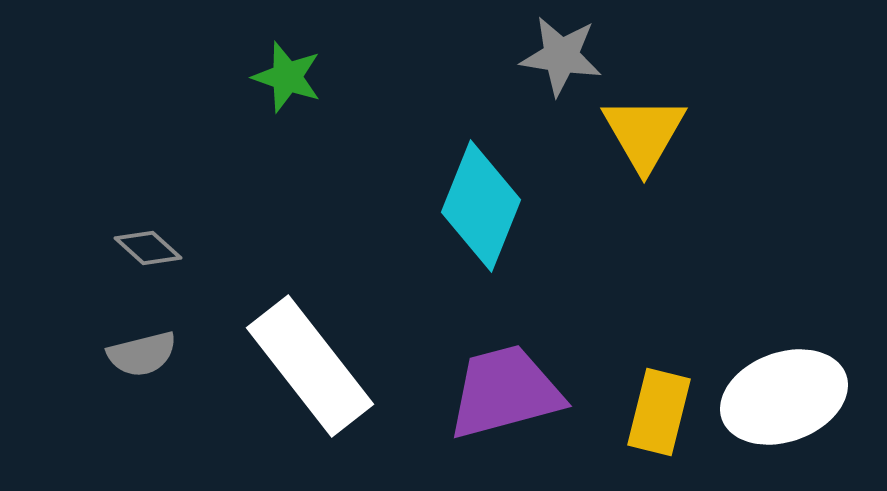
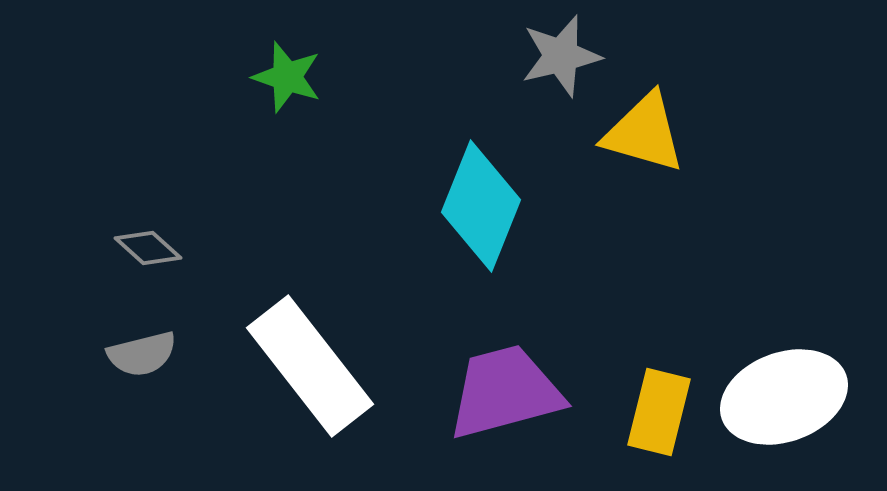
gray star: rotated 22 degrees counterclockwise
yellow triangle: rotated 44 degrees counterclockwise
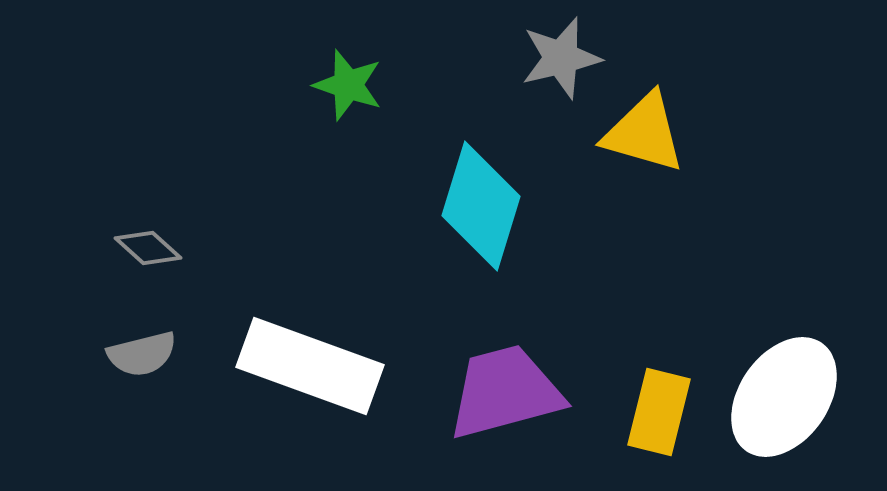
gray star: moved 2 px down
green star: moved 61 px right, 8 px down
cyan diamond: rotated 5 degrees counterclockwise
white rectangle: rotated 32 degrees counterclockwise
white ellipse: rotated 35 degrees counterclockwise
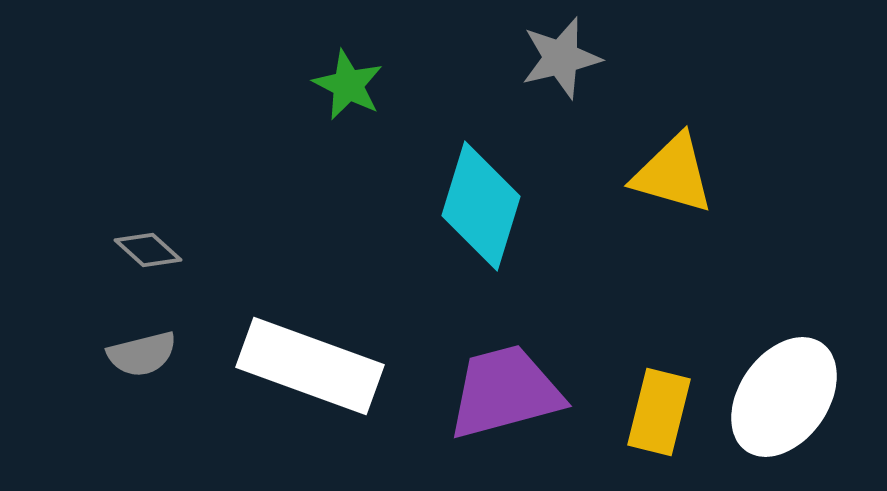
green star: rotated 8 degrees clockwise
yellow triangle: moved 29 px right, 41 px down
gray diamond: moved 2 px down
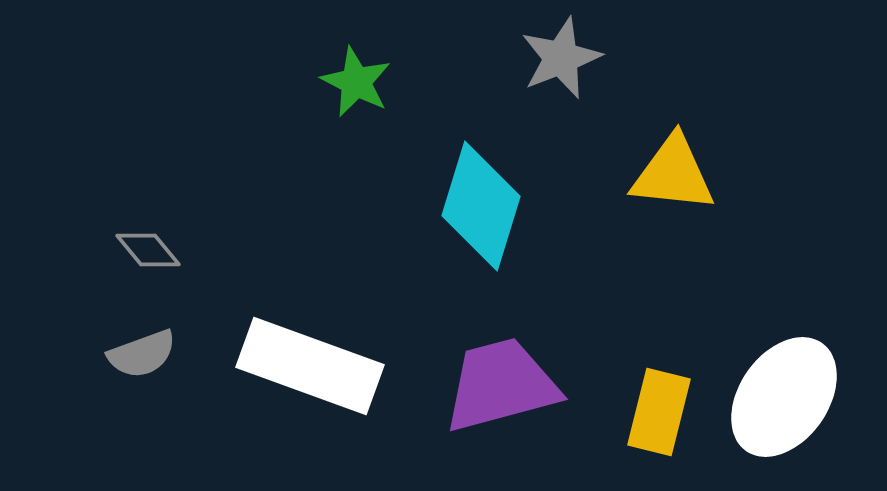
gray star: rotated 8 degrees counterclockwise
green star: moved 8 px right, 3 px up
yellow triangle: rotated 10 degrees counterclockwise
gray diamond: rotated 8 degrees clockwise
gray semicircle: rotated 6 degrees counterclockwise
purple trapezoid: moved 4 px left, 7 px up
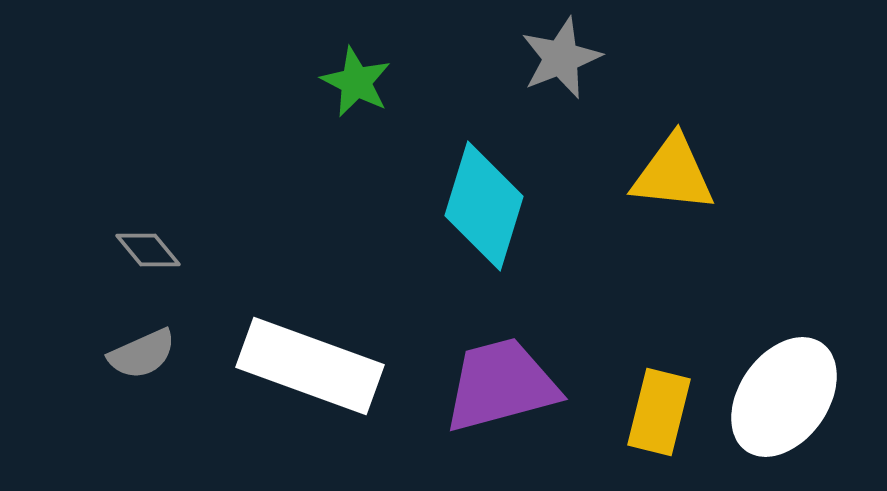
cyan diamond: moved 3 px right
gray semicircle: rotated 4 degrees counterclockwise
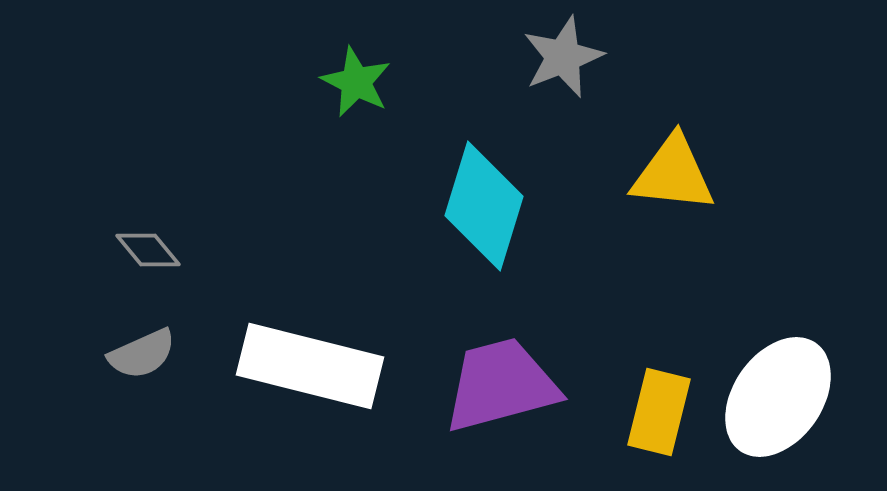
gray star: moved 2 px right, 1 px up
white rectangle: rotated 6 degrees counterclockwise
white ellipse: moved 6 px left
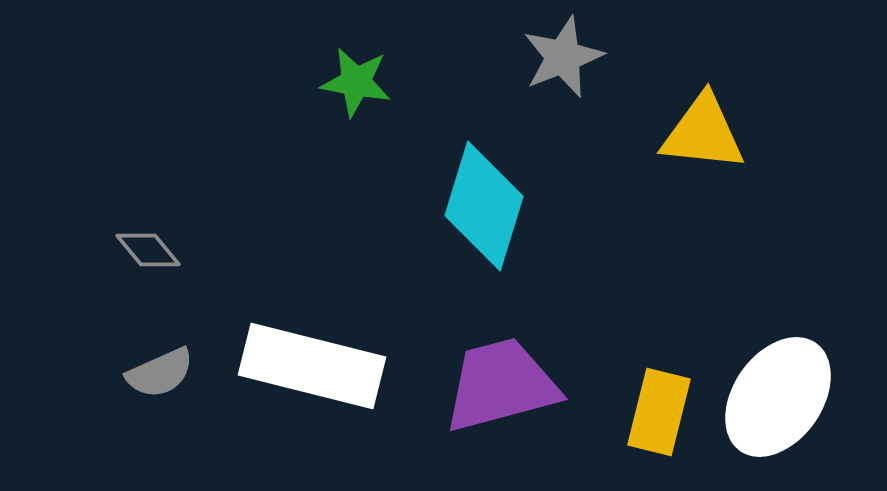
green star: rotated 16 degrees counterclockwise
yellow triangle: moved 30 px right, 41 px up
gray semicircle: moved 18 px right, 19 px down
white rectangle: moved 2 px right
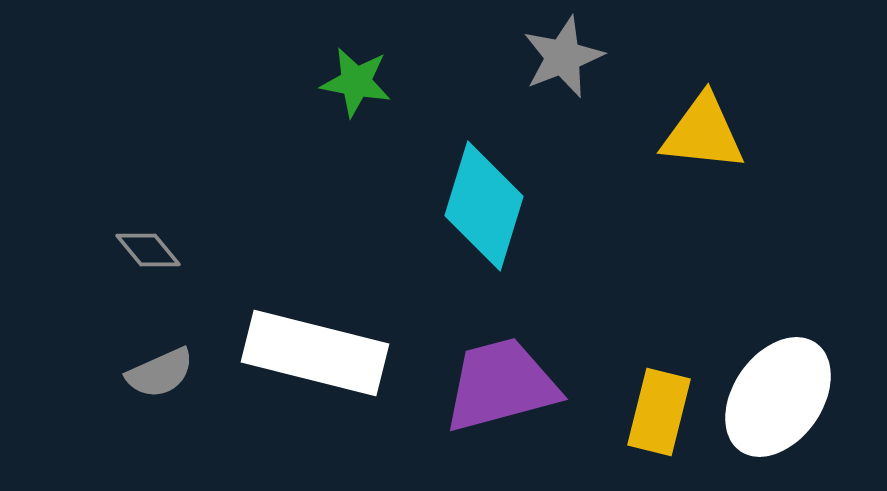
white rectangle: moved 3 px right, 13 px up
